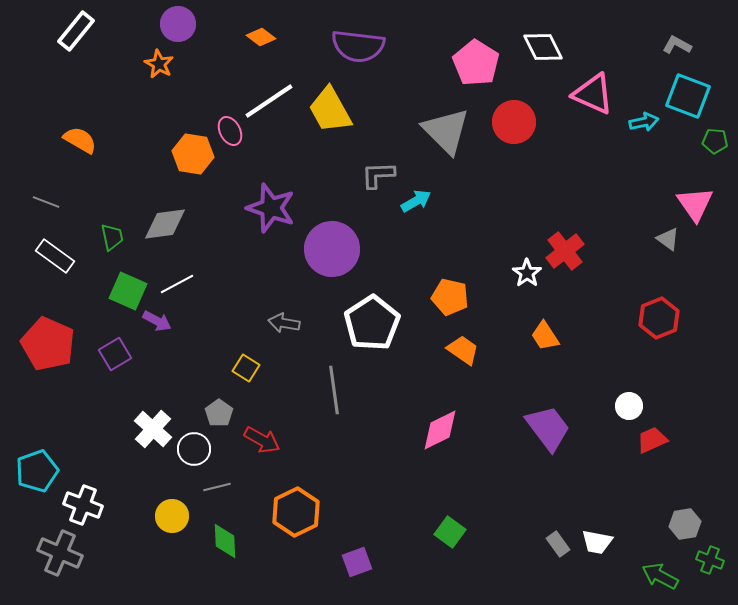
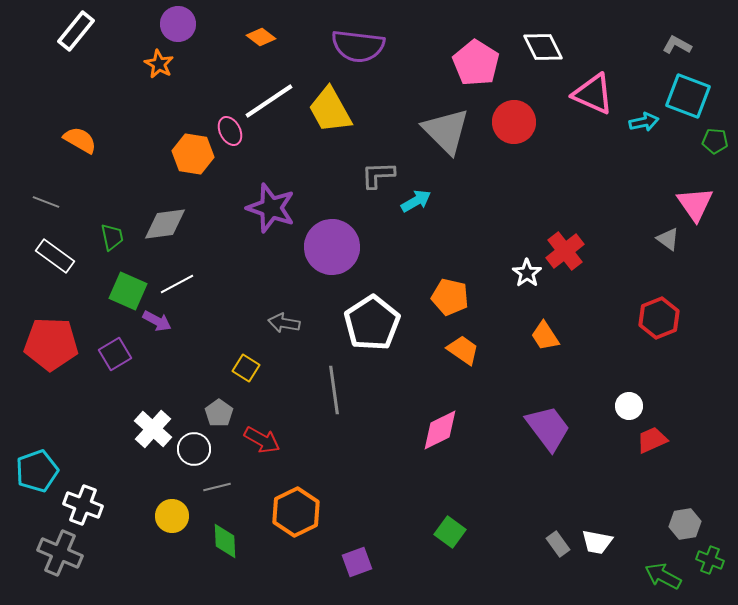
purple circle at (332, 249): moved 2 px up
red pentagon at (48, 344): moved 3 px right; rotated 22 degrees counterclockwise
green arrow at (660, 576): moved 3 px right
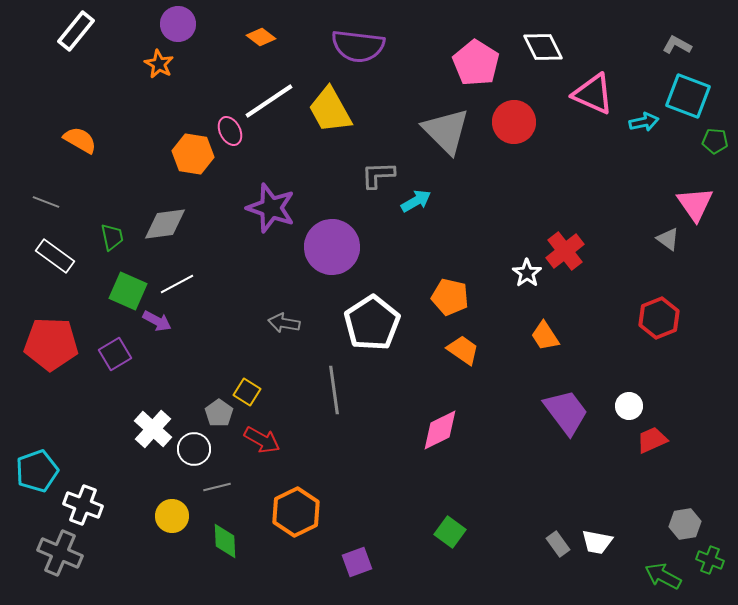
yellow square at (246, 368): moved 1 px right, 24 px down
purple trapezoid at (548, 428): moved 18 px right, 16 px up
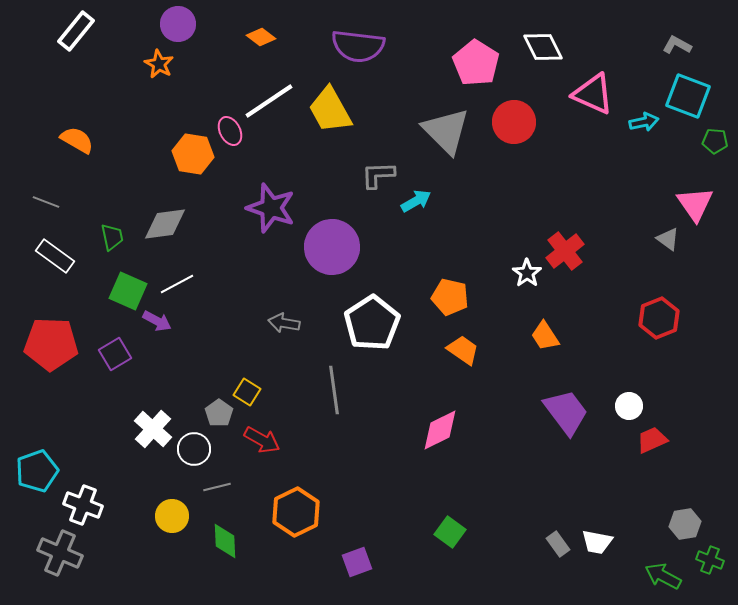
orange semicircle at (80, 140): moved 3 px left
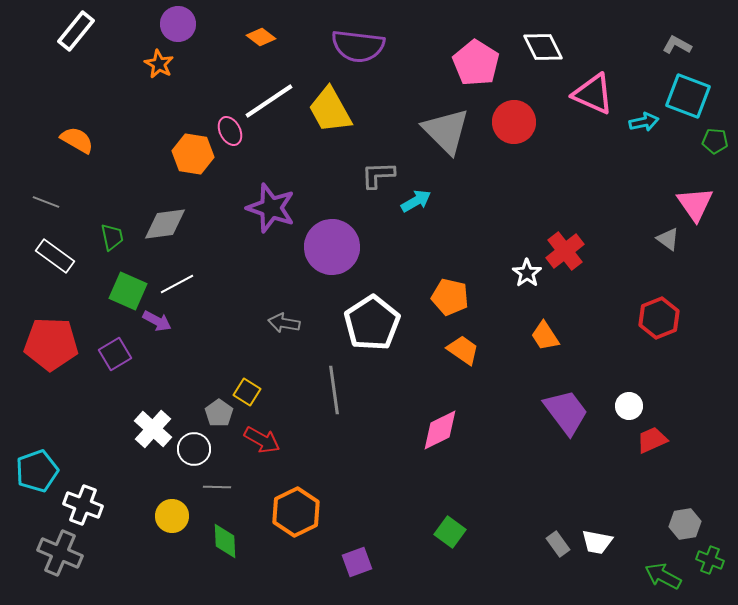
gray line at (217, 487): rotated 16 degrees clockwise
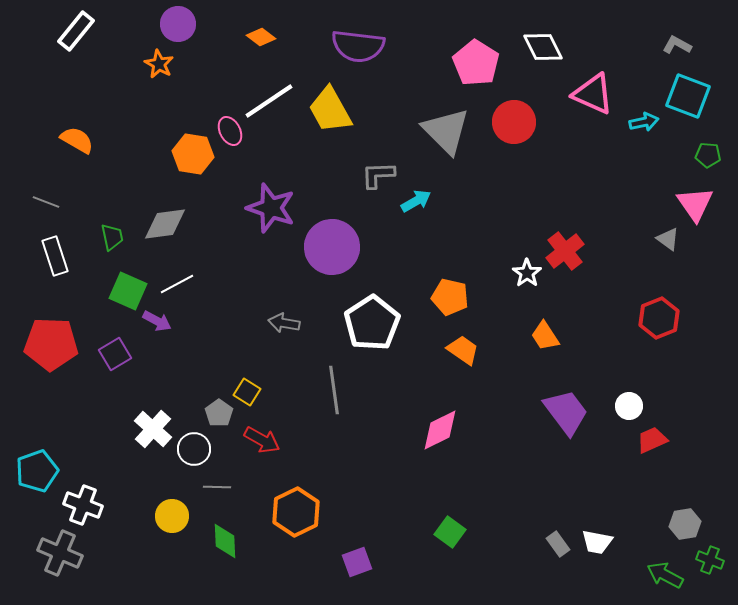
green pentagon at (715, 141): moved 7 px left, 14 px down
white rectangle at (55, 256): rotated 36 degrees clockwise
green arrow at (663, 576): moved 2 px right, 1 px up
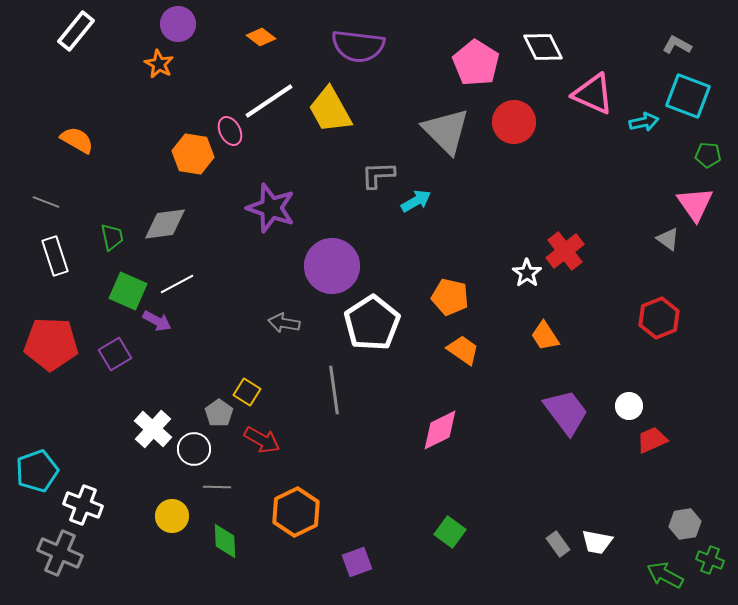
purple circle at (332, 247): moved 19 px down
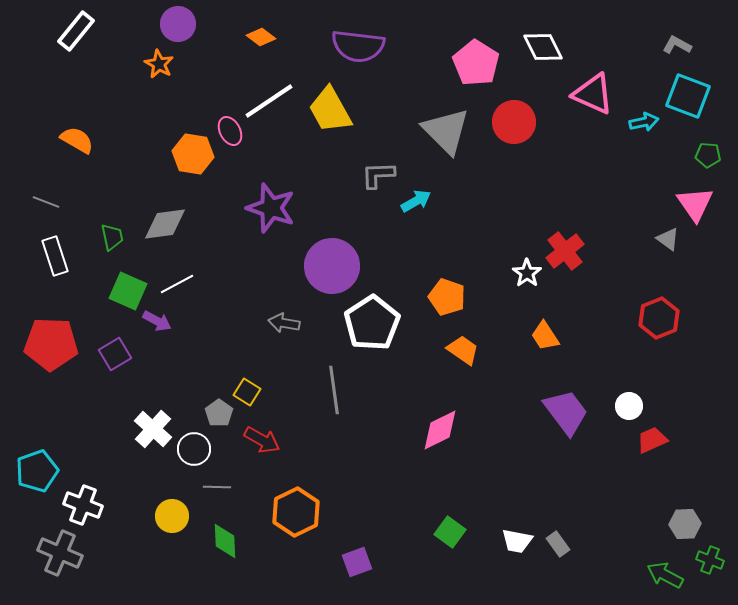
orange pentagon at (450, 297): moved 3 px left; rotated 6 degrees clockwise
gray hexagon at (685, 524): rotated 8 degrees clockwise
white trapezoid at (597, 542): moved 80 px left, 1 px up
